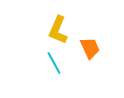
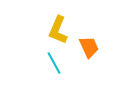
orange trapezoid: moved 1 px left, 1 px up
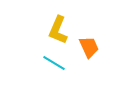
cyan line: rotated 30 degrees counterclockwise
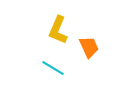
cyan line: moved 1 px left, 5 px down
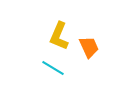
yellow L-shape: moved 1 px right, 6 px down
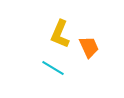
yellow L-shape: moved 1 px right, 2 px up
